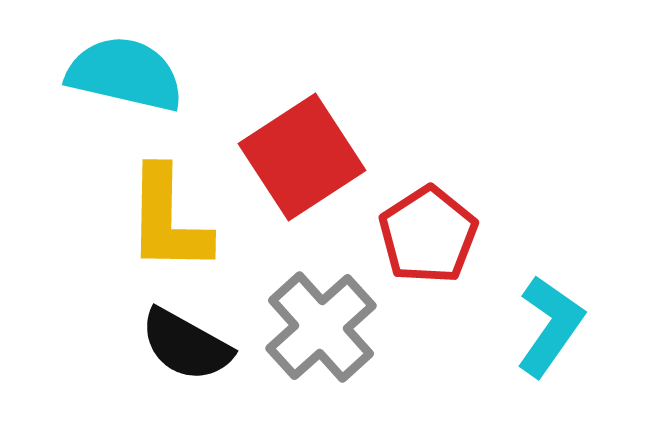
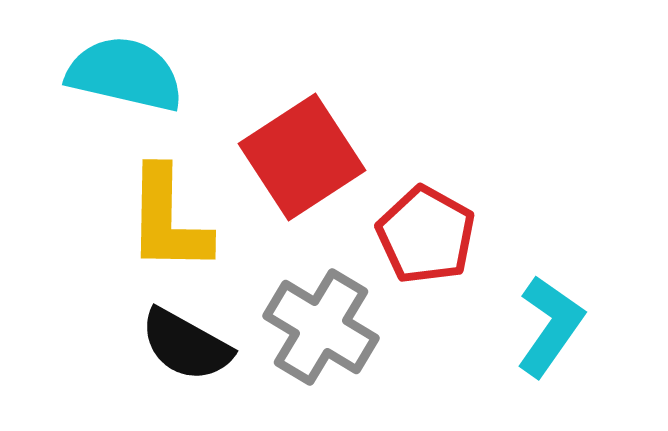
red pentagon: moved 2 px left; rotated 10 degrees counterclockwise
gray cross: rotated 17 degrees counterclockwise
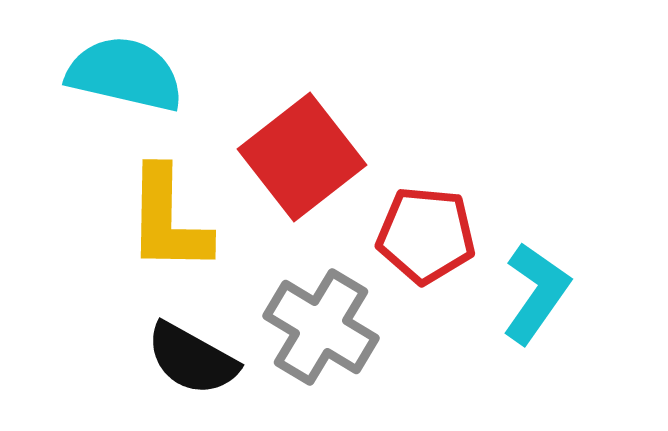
red square: rotated 5 degrees counterclockwise
red pentagon: rotated 24 degrees counterclockwise
cyan L-shape: moved 14 px left, 33 px up
black semicircle: moved 6 px right, 14 px down
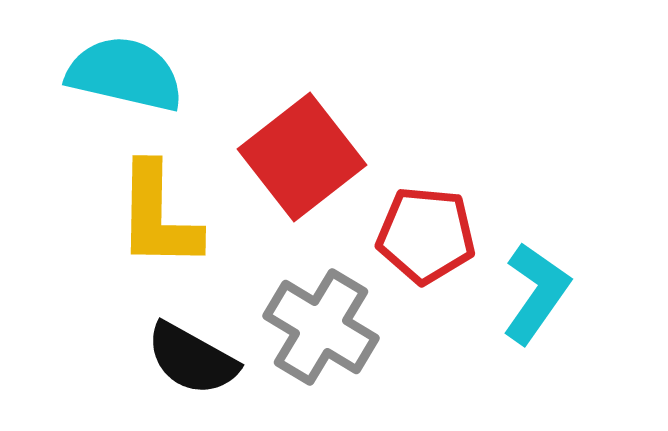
yellow L-shape: moved 10 px left, 4 px up
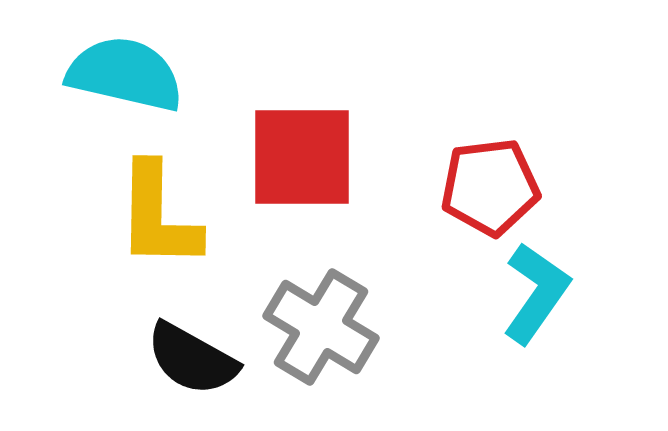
red square: rotated 38 degrees clockwise
red pentagon: moved 64 px right, 48 px up; rotated 12 degrees counterclockwise
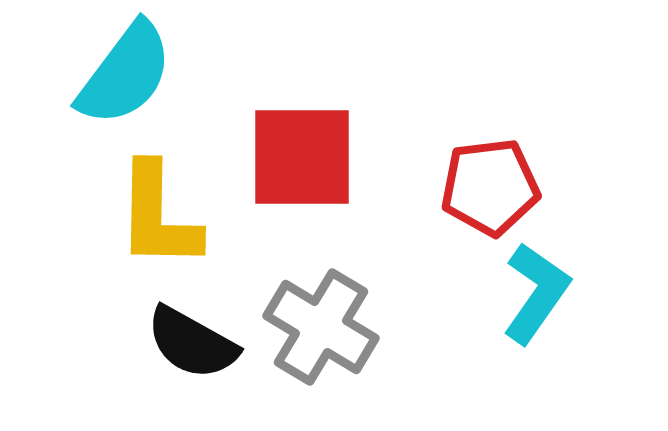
cyan semicircle: rotated 114 degrees clockwise
black semicircle: moved 16 px up
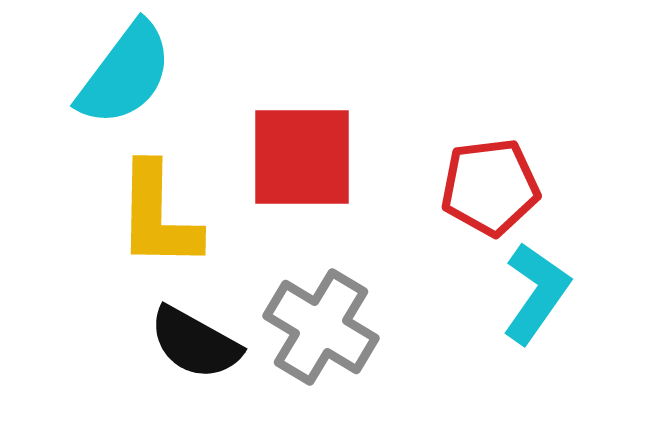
black semicircle: moved 3 px right
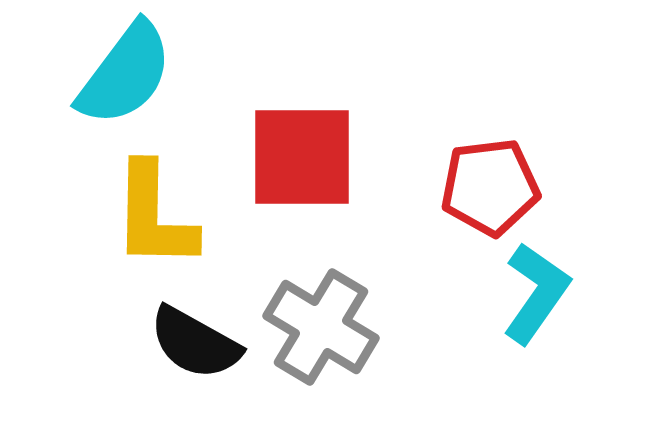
yellow L-shape: moved 4 px left
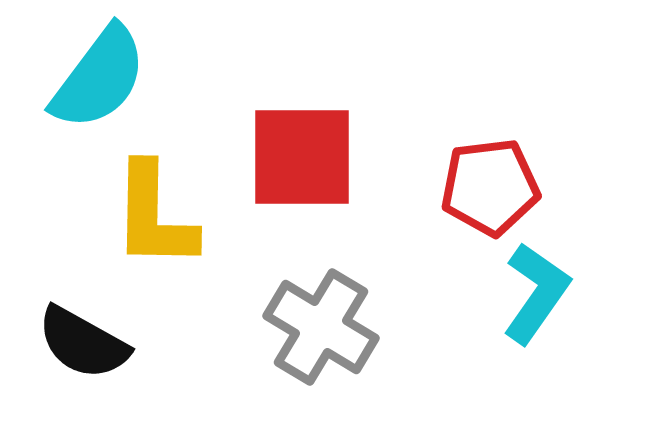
cyan semicircle: moved 26 px left, 4 px down
black semicircle: moved 112 px left
